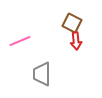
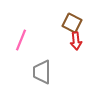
pink line: moved 1 px right, 1 px up; rotated 45 degrees counterclockwise
gray trapezoid: moved 2 px up
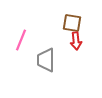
brown square: rotated 18 degrees counterclockwise
gray trapezoid: moved 4 px right, 12 px up
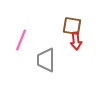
brown square: moved 3 px down
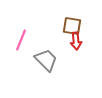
gray trapezoid: rotated 135 degrees clockwise
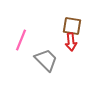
red arrow: moved 5 px left, 1 px down
